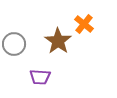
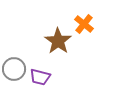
gray circle: moved 25 px down
purple trapezoid: rotated 10 degrees clockwise
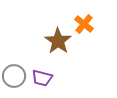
gray circle: moved 7 px down
purple trapezoid: moved 2 px right, 1 px down
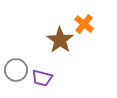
brown star: moved 2 px right, 1 px up
gray circle: moved 2 px right, 6 px up
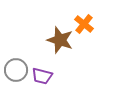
brown star: rotated 16 degrees counterclockwise
purple trapezoid: moved 2 px up
